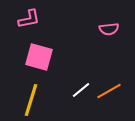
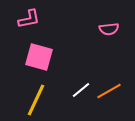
yellow line: moved 5 px right; rotated 8 degrees clockwise
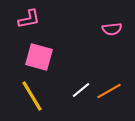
pink semicircle: moved 3 px right
yellow line: moved 4 px left, 4 px up; rotated 56 degrees counterclockwise
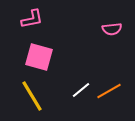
pink L-shape: moved 3 px right
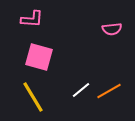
pink L-shape: rotated 15 degrees clockwise
yellow line: moved 1 px right, 1 px down
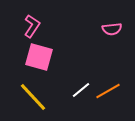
pink L-shape: moved 7 px down; rotated 60 degrees counterclockwise
orange line: moved 1 px left
yellow line: rotated 12 degrees counterclockwise
